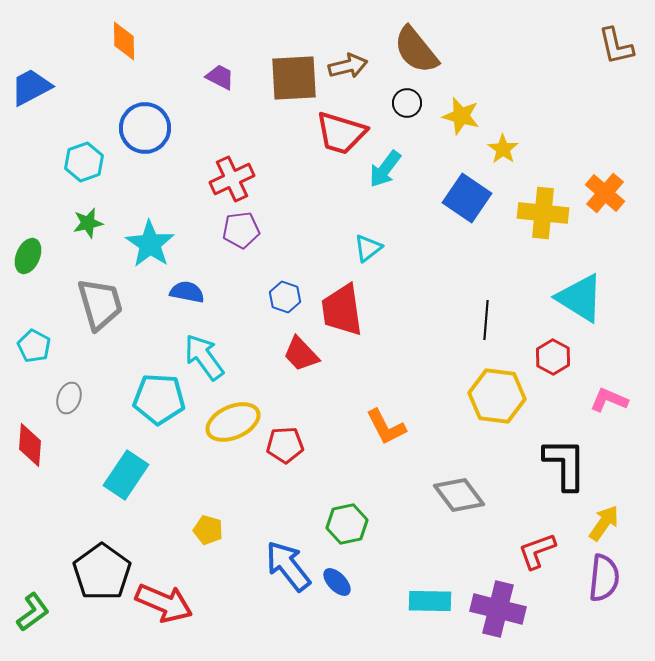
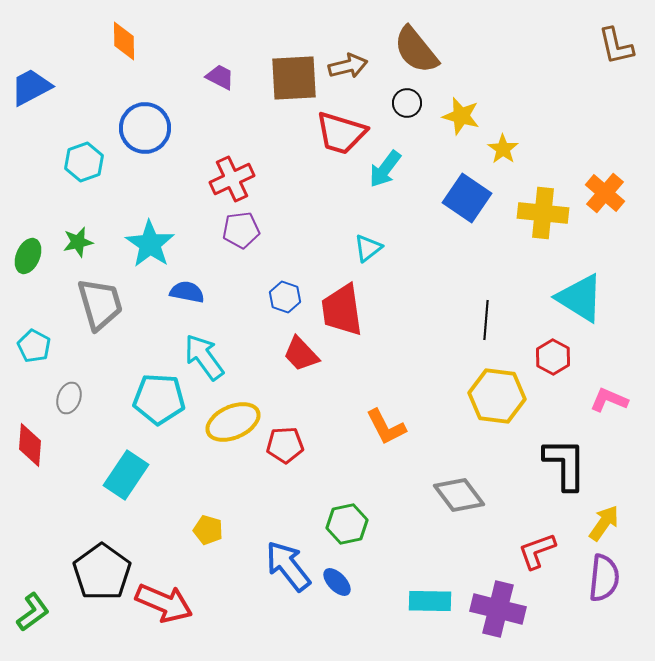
green star at (88, 223): moved 10 px left, 19 px down
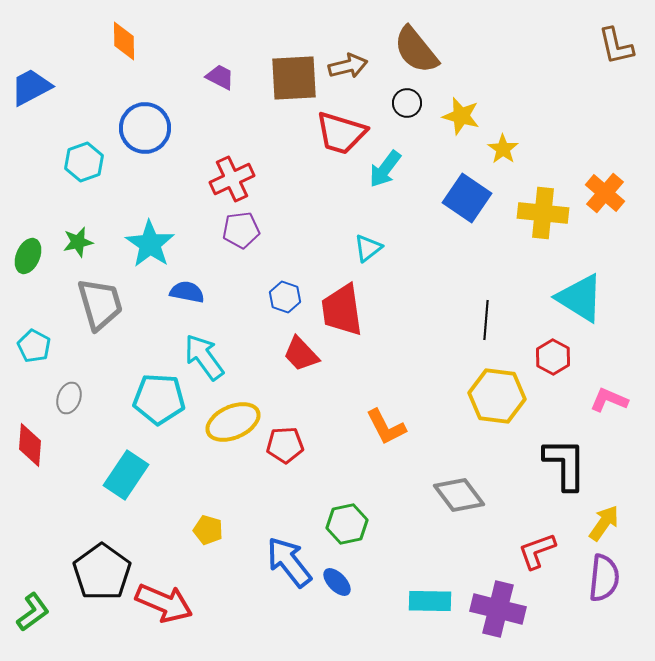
blue arrow at (288, 566): moved 1 px right, 4 px up
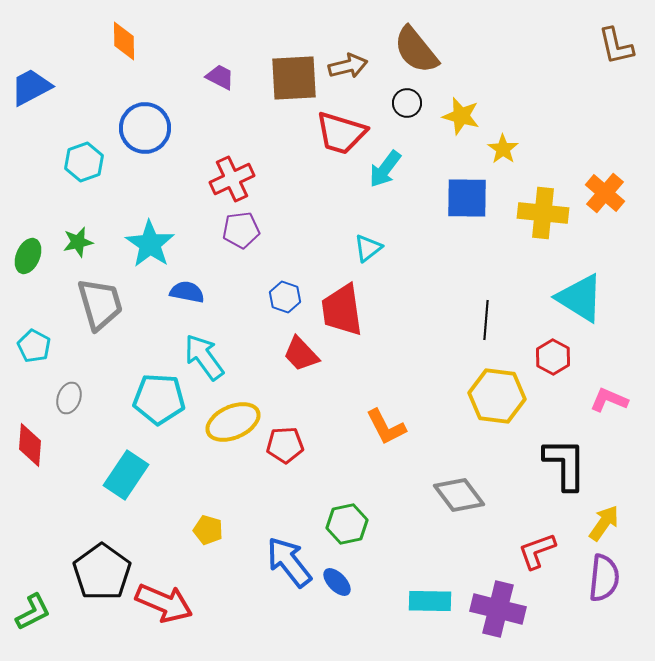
blue square at (467, 198): rotated 33 degrees counterclockwise
green L-shape at (33, 612): rotated 9 degrees clockwise
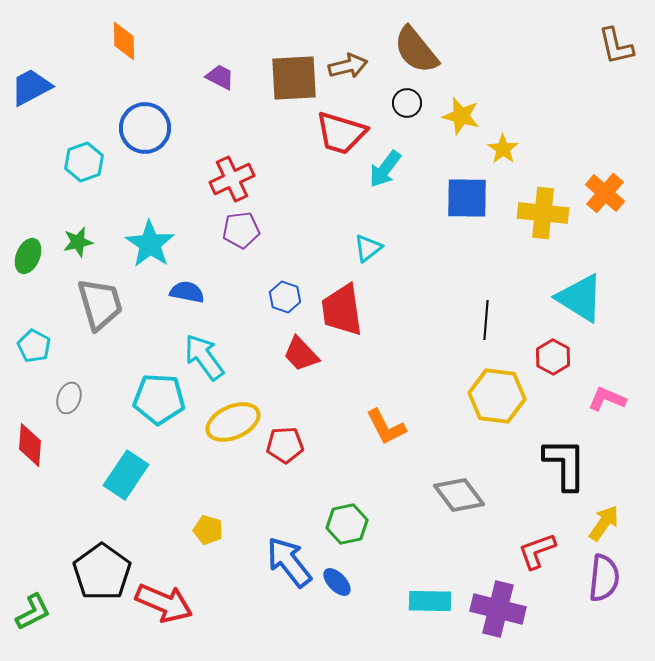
pink L-shape at (609, 400): moved 2 px left, 1 px up
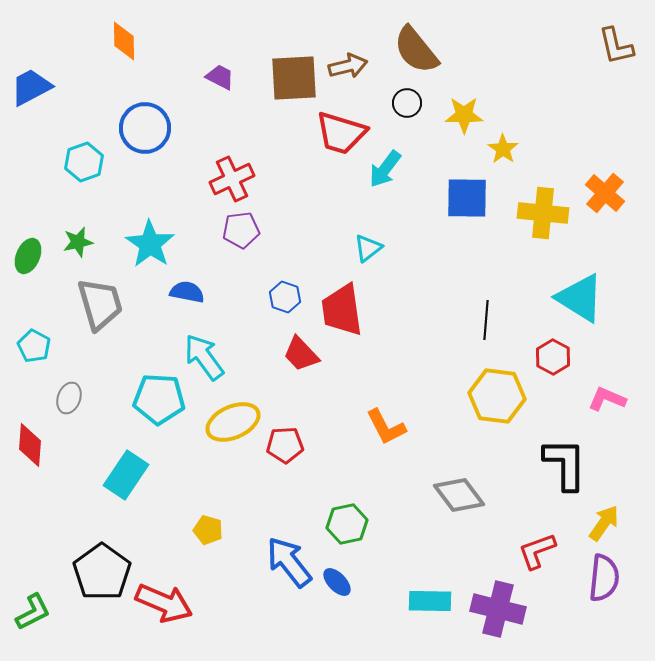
yellow star at (461, 116): moved 3 px right, 1 px up; rotated 15 degrees counterclockwise
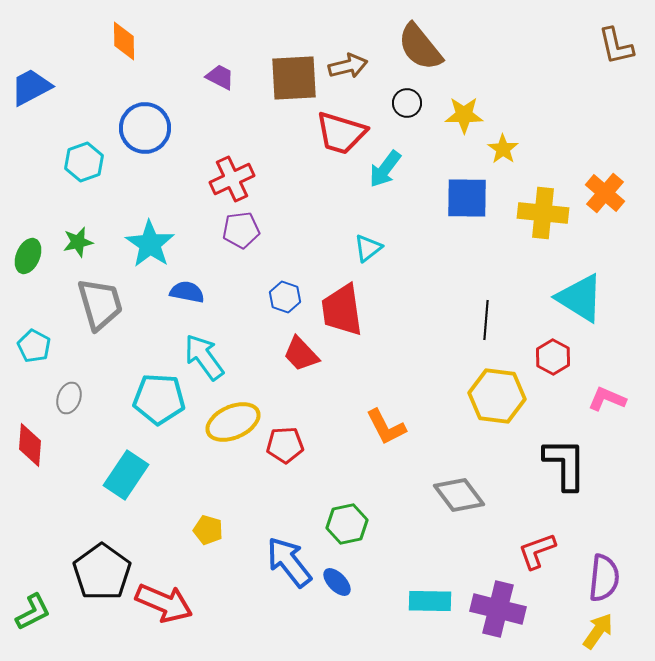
brown semicircle at (416, 50): moved 4 px right, 3 px up
yellow arrow at (604, 523): moved 6 px left, 108 px down
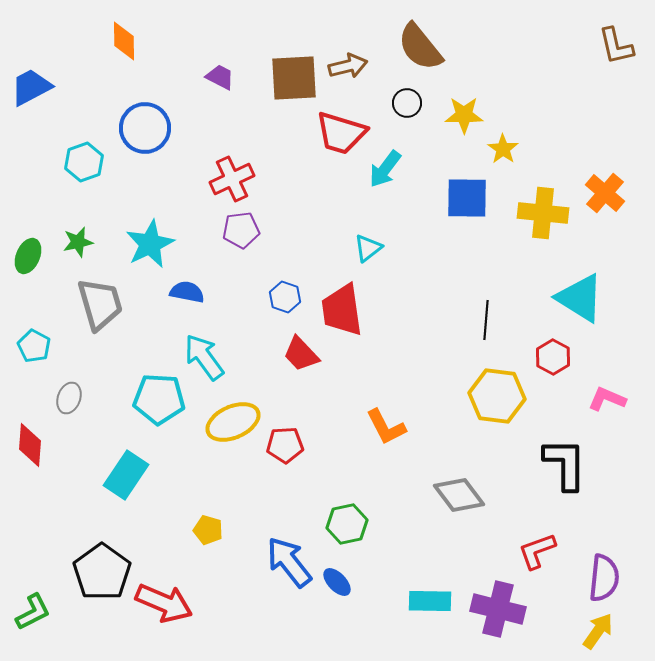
cyan star at (150, 244): rotated 12 degrees clockwise
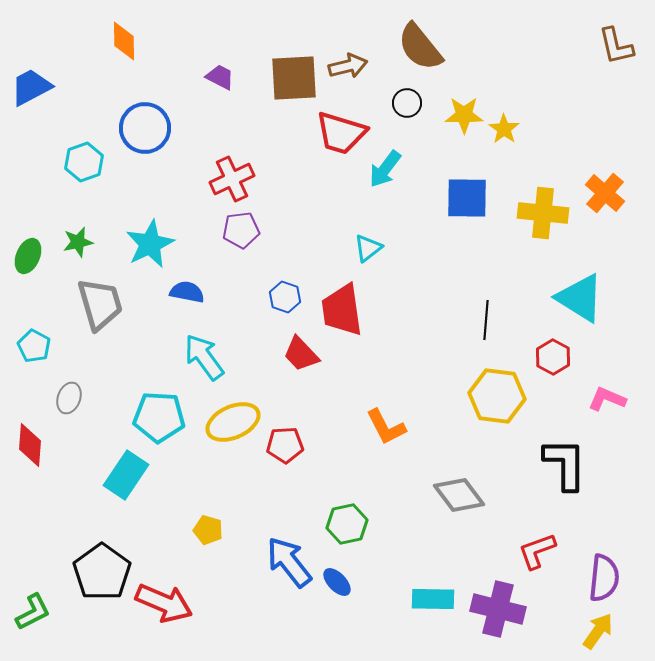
yellow star at (503, 149): moved 1 px right, 20 px up
cyan pentagon at (159, 399): moved 18 px down
cyan rectangle at (430, 601): moved 3 px right, 2 px up
